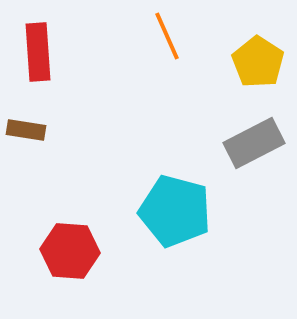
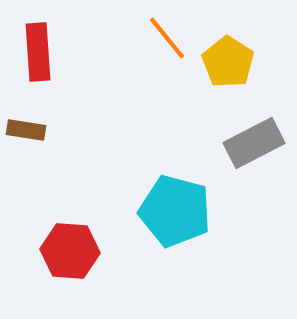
orange line: moved 2 px down; rotated 15 degrees counterclockwise
yellow pentagon: moved 30 px left
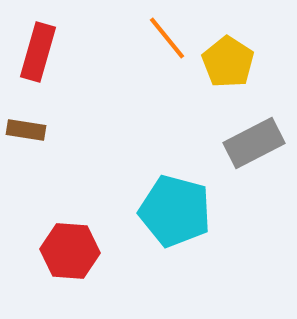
red rectangle: rotated 20 degrees clockwise
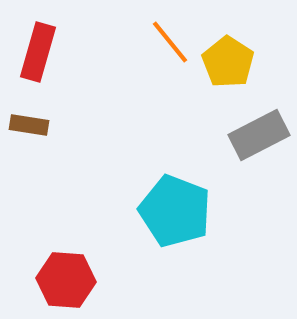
orange line: moved 3 px right, 4 px down
brown rectangle: moved 3 px right, 5 px up
gray rectangle: moved 5 px right, 8 px up
cyan pentagon: rotated 6 degrees clockwise
red hexagon: moved 4 px left, 29 px down
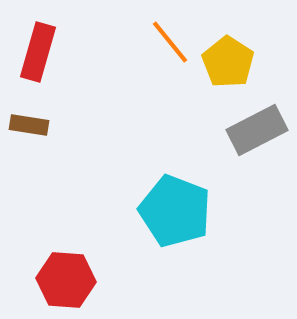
gray rectangle: moved 2 px left, 5 px up
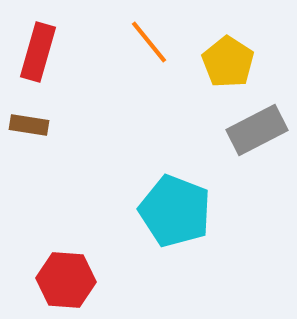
orange line: moved 21 px left
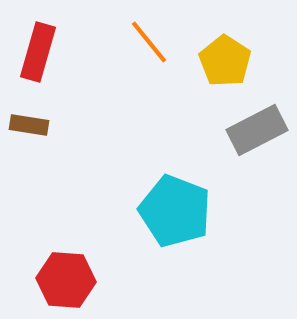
yellow pentagon: moved 3 px left, 1 px up
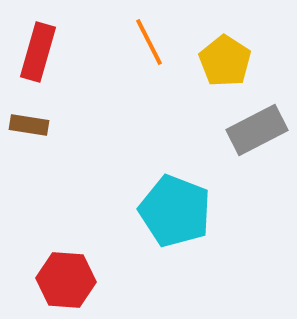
orange line: rotated 12 degrees clockwise
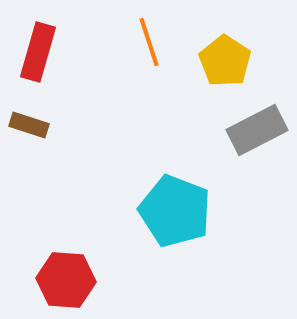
orange line: rotated 9 degrees clockwise
brown rectangle: rotated 9 degrees clockwise
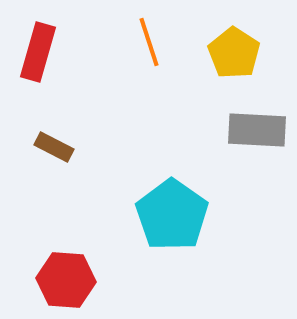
yellow pentagon: moved 9 px right, 8 px up
brown rectangle: moved 25 px right, 22 px down; rotated 9 degrees clockwise
gray rectangle: rotated 30 degrees clockwise
cyan pentagon: moved 3 px left, 4 px down; rotated 14 degrees clockwise
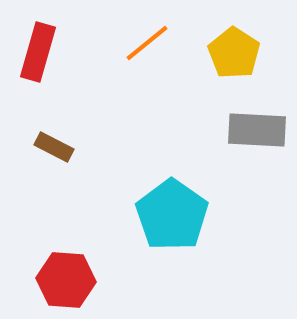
orange line: moved 2 px left, 1 px down; rotated 69 degrees clockwise
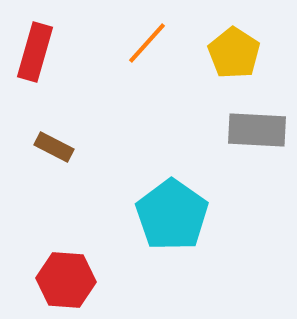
orange line: rotated 9 degrees counterclockwise
red rectangle: moved 3 px left
